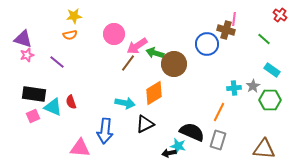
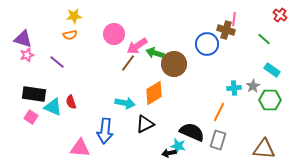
pink square: moved 2 px left, 1 px down; rotated 32 degrees counterclockwise
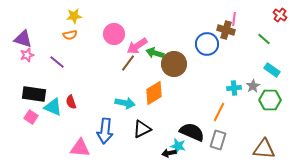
black triangle: moved 3 px left, 5 px down
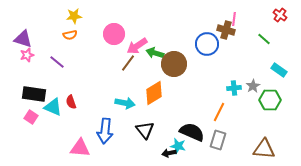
cyan rectangle: moved 7 px right
black triangle: moved 3 px right, 1 px down; rotated 42 degrees counterclockwise
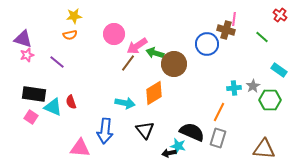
green line: moved 2 px left, 2 px up
gray rectangle: moved 2 px up
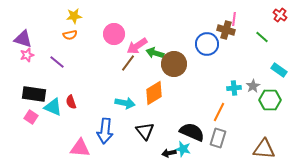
black triangle: moved 1 px down
cyan star: moved 5 px right, 3 px down
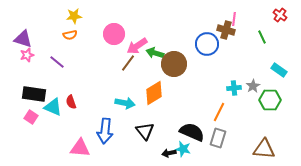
green line: rotated 24 degrees clockwise
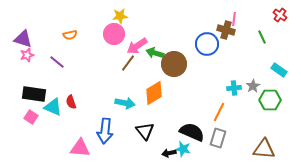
yellow star: moved 46 px right
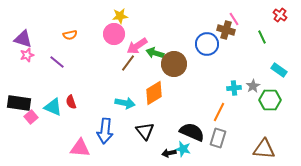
pink line: rotated 40 degrees counterclockwise
black rectangle: moved 15 px left, 9 px down
pink square: rotated 16 degrees clockwise
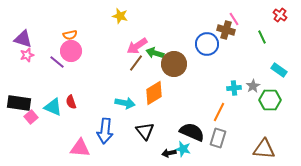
yellow star: rotated 21 degrees clockwise
pink circle: moved 43 px left, 17 px down
brown line: moved 8 px right
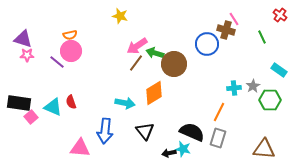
pink star: rotated 16 degrees clockwise
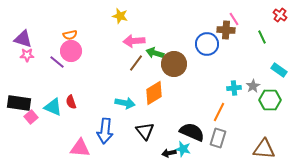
brown cross: rotated 12 degrees counterclockwise
pink arrow: moved 3 px left, 5 px up; rotated 30 degrees clockwise
